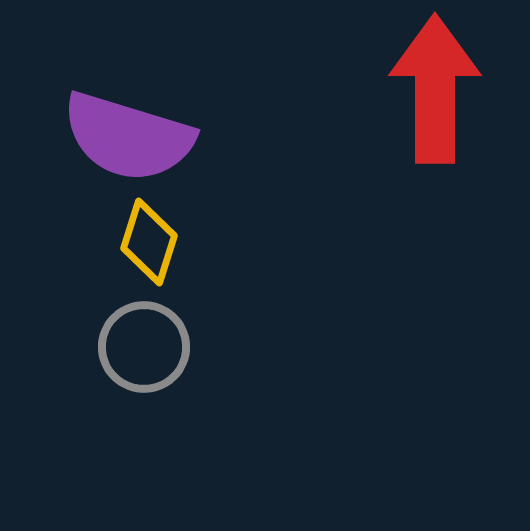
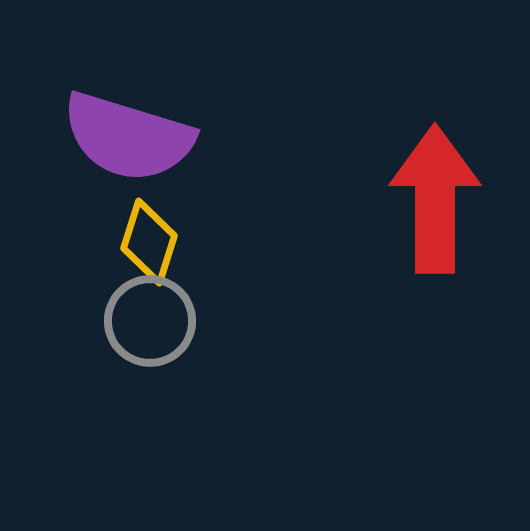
red arrow: moved 110 px down
gray circle: moved 6 px right, 26 px up
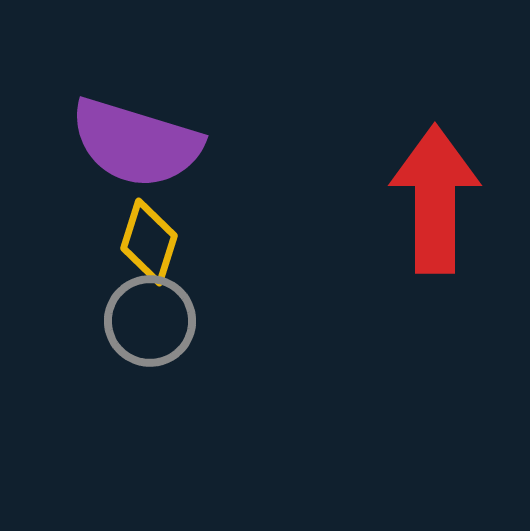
purple semicircle: moved 8 px right, 6 px down
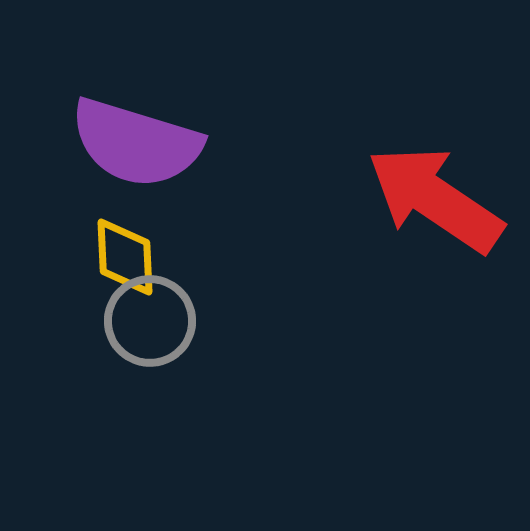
red arrow: rotated 56 degrees counterclockwise
yellow diamond: moved 24 px left, 15 px down; rotated 20 degrees counterclockwise
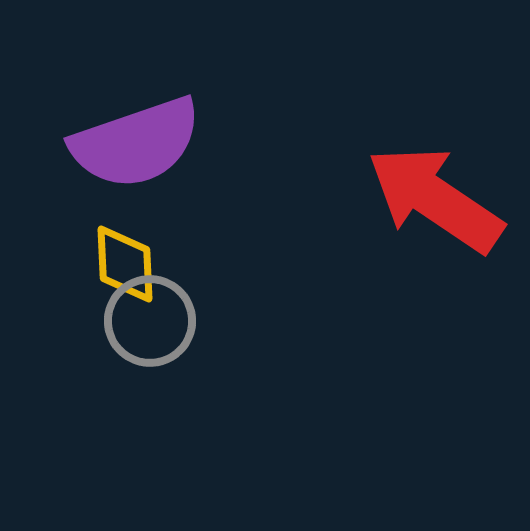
purple semicircle: rotated 36 degrees counterclockwise
yellow diamond: moved 7 px down
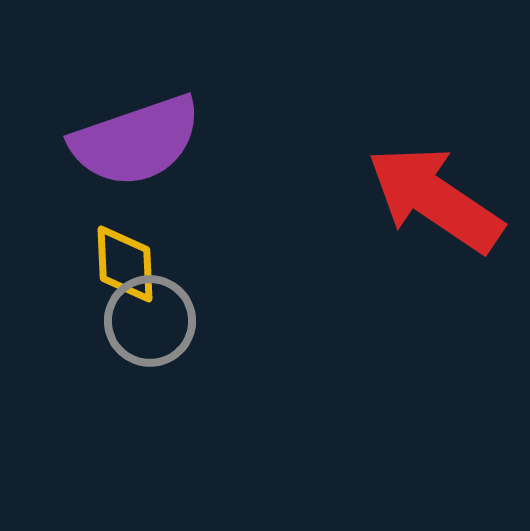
purple semicircle: moved 2 px up
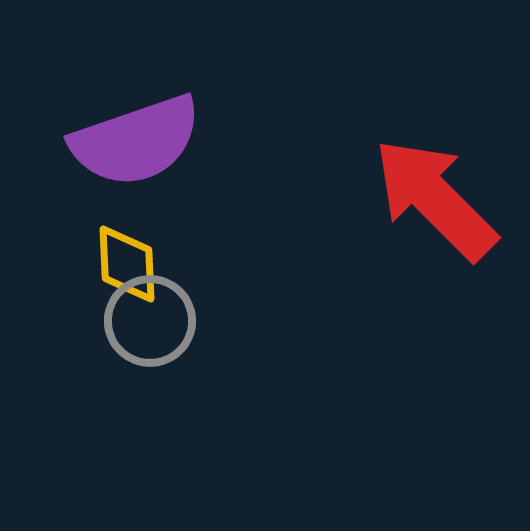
red arrow: rotated 11 degrees clockwise
yellow diamond: moved 2 px right
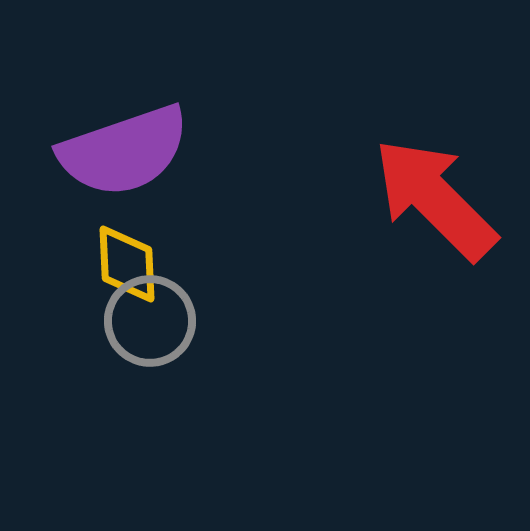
purple semicircle: moved 12 px left, 10 px down
